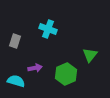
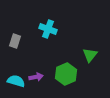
purple arrow: moved 1 px right, 9 px down
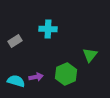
cyan cross: rotated 18 degrees counterclockwise
gray rectangle: rotated 40 degrees clockwise
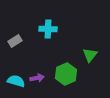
purple arrow: moved 1 px right, 1 px down
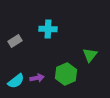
cyan semicircle: rotated 126 degrees clockwise
